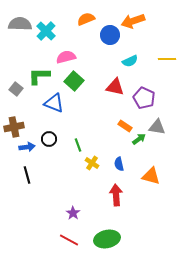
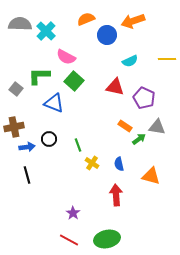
blue circle: moved 3 px left
pink semicircle: rotated 138 degrees counterclockwise
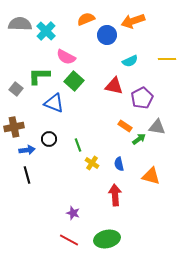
red triangle: moved 1 px left, 1 px up
purple pentagon: moved 2 px left; rotated 20 degrees clockwise
blue arrow: moved 3 px down
red arrow: moved 1 px left
purple star: rotated 16 degrees counterclockwise
